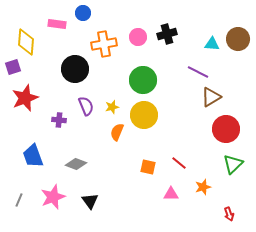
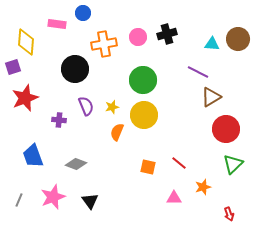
pink triangle: moved 3 px right, 4 px down
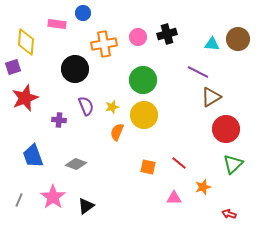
pink star: rotated 15 degrees counterclockwise
black triangle: moved 4 px left, 5 px down; rotated 30 degrees clockwise
red arrow: rotated 128 degrees clockwise
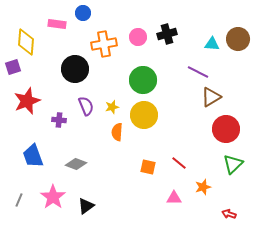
red star: moved 2 px right, 3 px down
orange semicircle: rotated 18 degrees counterclockwise
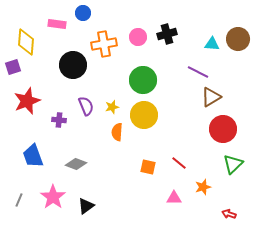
black circle: moved 2 px left, 4 px up
red circle: moved 3 px left
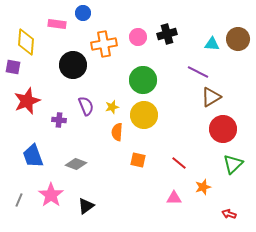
purple square: rotated 28 degrees clockwise
orange square: moved 10 px left, 7 px up
pink star: moved 2 px left, 2 px up
